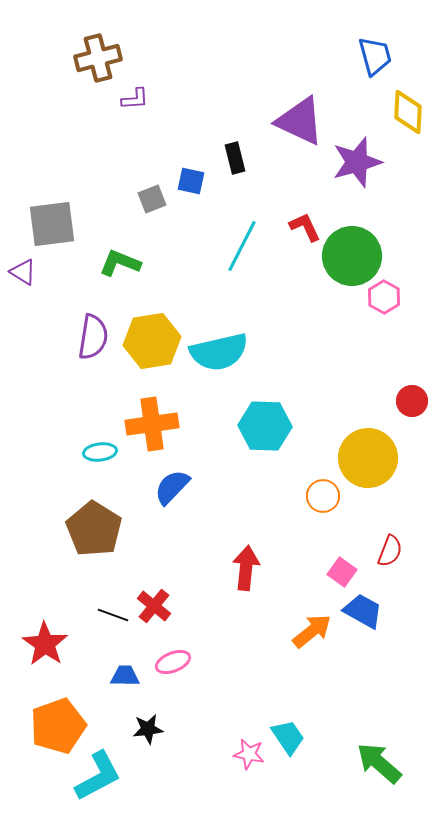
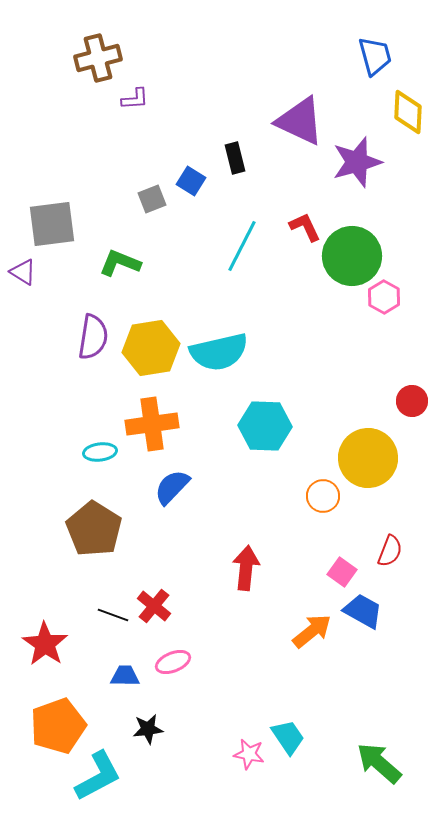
blue square at (191, 181): rotated 20 degrees clockwise
yellow hexagon at (152, 341): moved 1 px left, 7 px down
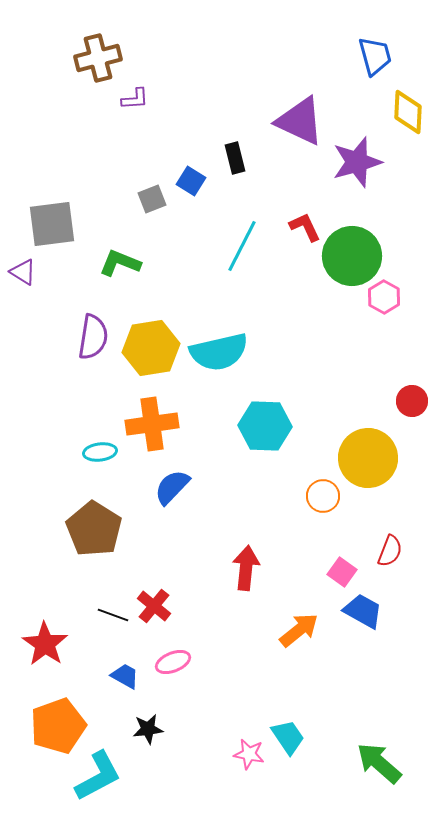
orange arrow at (312, 631): moved 13 px left, 1 px up
blue trapezoid at (125, 676): rotated 28 degrees clockwise
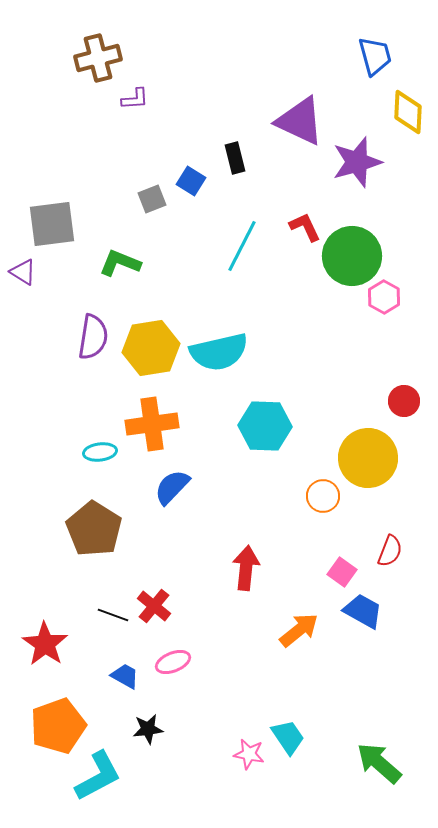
red circle at (412, 401): moved 8 px left
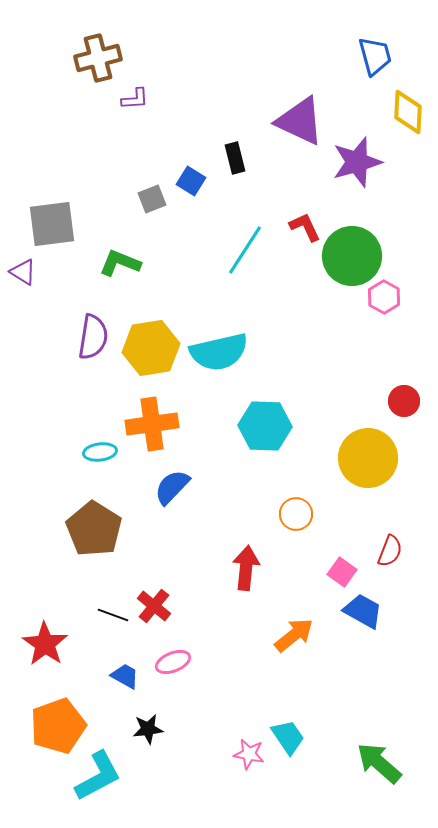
cyan line at (242, 246): moved 3 px right, 4 px down; rotated 6 degrees clockwise
orange circle at (323, 496): moved 27 px left, 18 px down
orange arrow at (299, 630): moved 5 px left, 5 px down
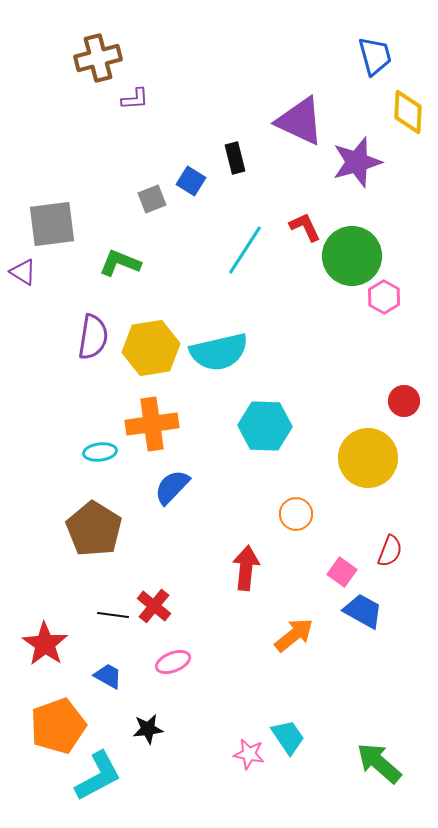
black line at (113, 615): rotated 12 degrees counterclockwise
blue trapezoid at (125, 676): moved 17 px left
